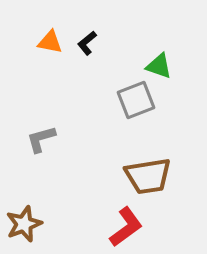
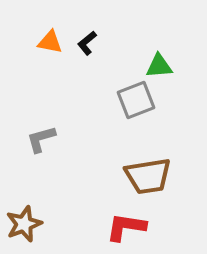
green triangle: rotated 24 degrees counterclockwise
red L-shape: rotated 135 degrees counterclockwise
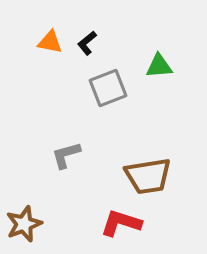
gray square: moved 28 px left, 12 px up
gray L-shape: moved 25 px right, 16 px down
red L-shape: moved 5 px left, 4 px up; rotated 9 degrees clockwise
